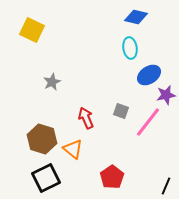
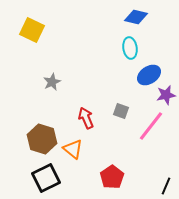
pink line: moved 3 px right, 4 px down
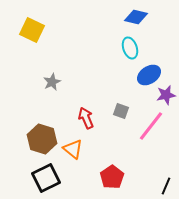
cyan ellipse: rotated 10 degrees counterclockwise
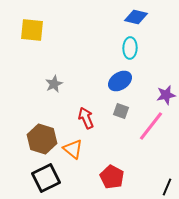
yellow square: rotated 20 degrees counterclockwise
cyan ellipse: rotated 20 degrees clockwise
blue ellipse: moved 29 px left, 6 px down
gray star: moved 2 px right, 2 px down
red pentagon: rotated 10 degrees counterclockwise
black line: moved 1 px right, 1 px down
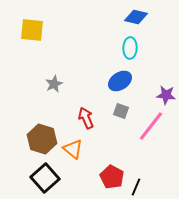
purple star: rotated 18 degrees clockwise
black square: moved 1 px left; rotated 16 degrees counterclockwise
black line: moved 31 px left
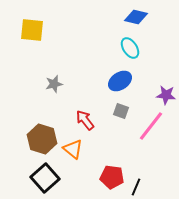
cyan ellipse: rotated 35 degrees counterclockwise
gray star: rotated 12 degrees clockwise
red arrow: moved 1 px left, 2 px down; rotated 15 degrees counterclockwise
red pentagon: rotated 20 degrees counterclockwise
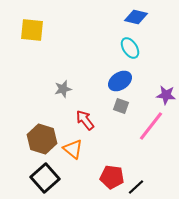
gray star: moved 9 px right, 5 px down
gray square: moved 5 px up
black line: rotated 24 degrees clockwise
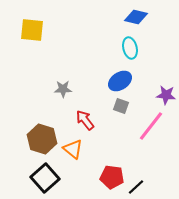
cyan ellipse: rotated 20 degrees clockwise
gray star: rotated 12 degrees clockwise
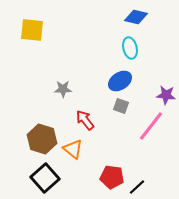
black line: moved 1 px right
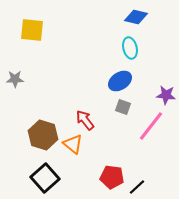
gray star: moved 48 px left, 10 px up
gray square: moved 2 px right, 1 px down
brown hexagon: moved 1 px right, 4 px up
orange triangle: moved 5 px up
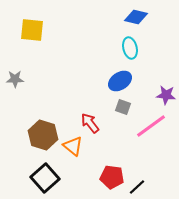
red arrow: moved 5 px right, 3 px down
pink line: rotated 16 degrees clockwise
orange triangle: moved 2 px down
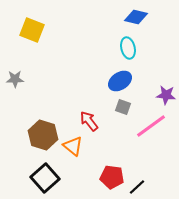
yellow square: rotated 15 degrees clockwise
cyan ellipse: moved 2 px left
red arrow: moved 1 px left, 2 px up
